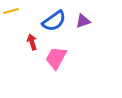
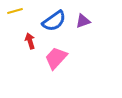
yellow line: moved 4 px right
red arrow: moved 2 px left, 1 px up
pink trapezoid: rotated 15 degrees clockwise
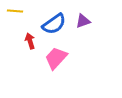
yellow line: rotated 21 degrees clockwise
blue semicircle: moved 3 px down
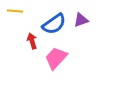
purple triangle: moved 2 px left, 1 px up
red arrow: moved 2 px right
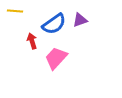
purple triangle: moved 1 px left
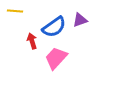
blue semicircle: moved 3 px down
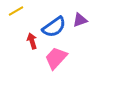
yellow line: moved 1 px right; rotated 35 degrees counterclockwise
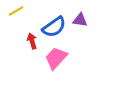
purple triangle: rotated 28 degrees clockwise
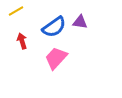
purple triangle: moved 2 px down
red arrow: moved 10 px left
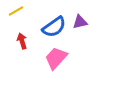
purple triangle: rotated 21 degrees counterclockwise
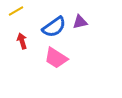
pink trapezoid: rotated 100 degrees counterclockwise
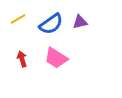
yellow line: moved 2 px right, 8 px down
blue semicircle: moved 3 px left, 3 px up
red arrow: moved 18 px down
